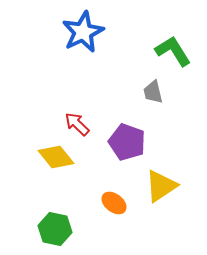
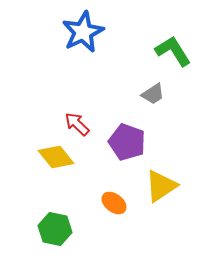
gray trapezoid: moved 2 px down; rotated 110 degrees counterclockwise
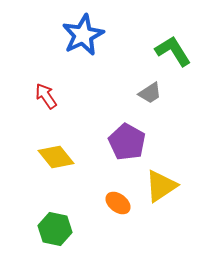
blue star: moved 3 px down
gray trapezoid: moved 3 px left, 1 px up
red arrow: moved 31 px left, 28 px up; rotated 12 degrees clockwise
purple pentagon: rotated 9 degrees clockwise
orange ellipse: moved 4 px right
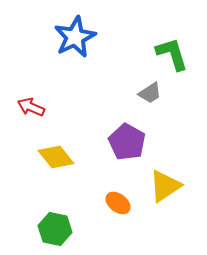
blue star: moved 8 px left, 2 px down
green L-shape: moved 1 px left, 3 px down; rotated 15 degrees clockwise
red arrow: moved 15 px left, 11 px down; rotated 32 degrees counterclockwise
yellow triangle: moved 4 px right
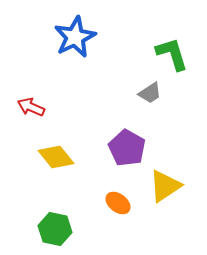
purple pentagon: moved 6 px down
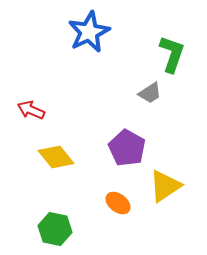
blue star: moved 14 px right, 5 px up
green L-shape: rotated 36 degrees clockwise
red arrow: moved 3 px down
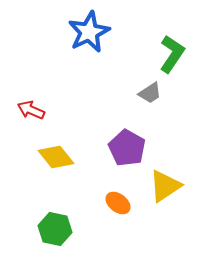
green L-shape: rotated 15 degrees clockwise
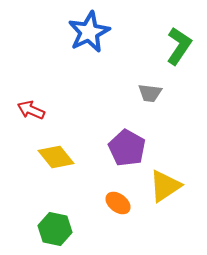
green L-shape: moved 7 px right, 8 px up
gray trapezoid: rotated 40 degrees clockwise
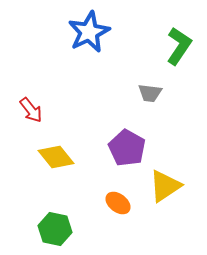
red arrow: rotated 152 degrees counterclockwise
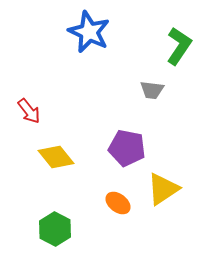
blue star: rotated 21 degrees counterclockwise
gray trapezoid: moved 2 px right, 3 px up
red arrow: moved 2 px left, 1 px down
purple pentagon: rotated 18 degrees counterclockwise
yellow triangle: moved 2 px left, 3 px down
green hexagon: rotated 16 degrees clockwise
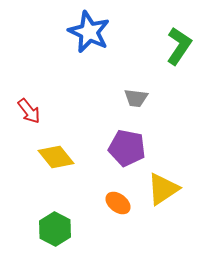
gray trapezoid: moved 16 px left, 8 px down
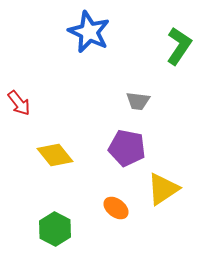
gray trapezoid: moved 2 px right, 3 px down
red arrow: moved 10 px left, 8 px up
yellow diamond: moved 1 px left, 2 px up
orange ellipse: moved 2 px left, 5 px down
